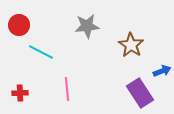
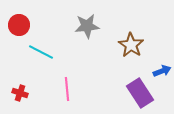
red cross: rotated 21 degrees clockwise
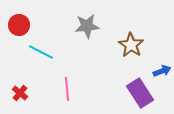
red cross: rotated 21 degrees clockwise
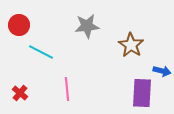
blue arrow: rotated 36 degrees clockwise
purple rectangle: moved 2 px right; rotated 36 degrees clockwise
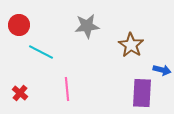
blue arrow: moved 1 px up
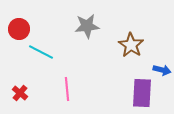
red circle: moved 4 px down
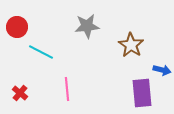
red circle: moved 2 px left, 2 px up
purple rectangle: rotated 8 degrees counterclockwise
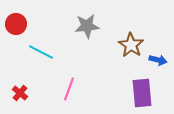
red circle: moved 1 px left, 3 px up
blue arrow: moved 4 px left, 10 px up
pink line: moved 2 px right; rotated 25 degrees clockwise
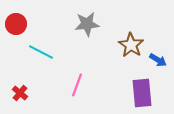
gray star: moved 2 px up
blue arrow: rotated 18 degrees clockwise
pink line: moved 8 px right, 4 px up
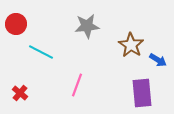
gray star: moved 2 px down
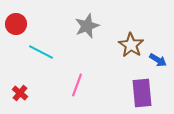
gray star: rotated 15 degrees counterclockwise
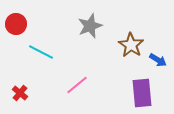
gray star: moved 3 px right
pink line: rotated 30 degrees clockwise
